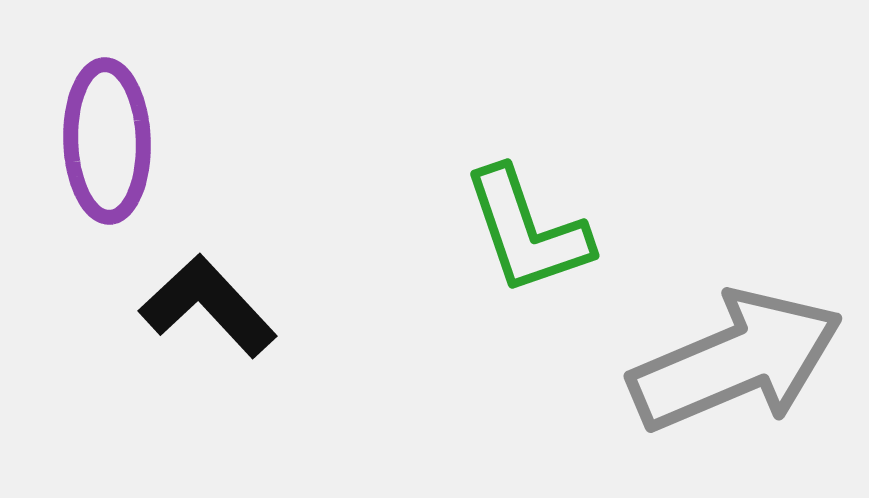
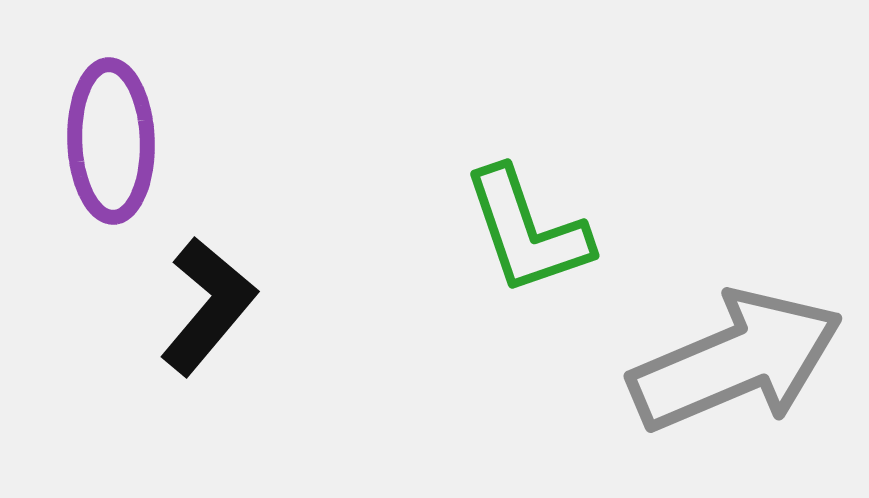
purple ellipse: moved 4 px right
black L-shape: rotated 83 degrees clockwise
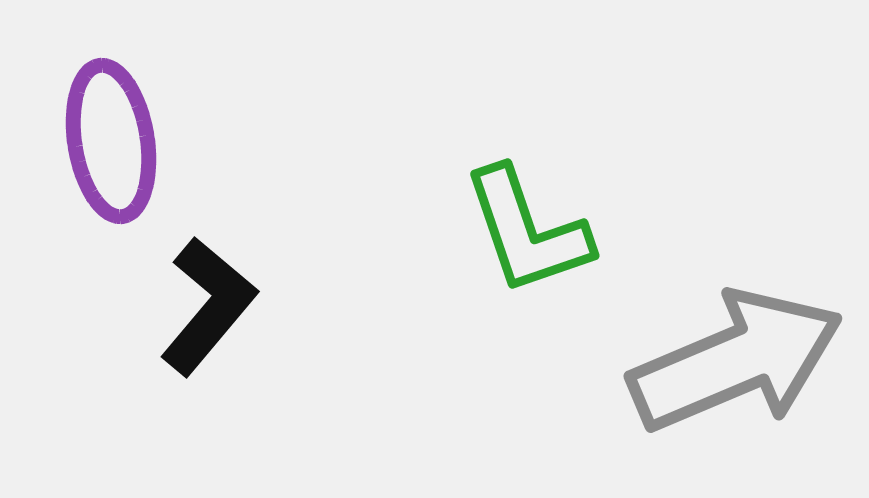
purple ellipse: rotated 7 degrees counterclockwise
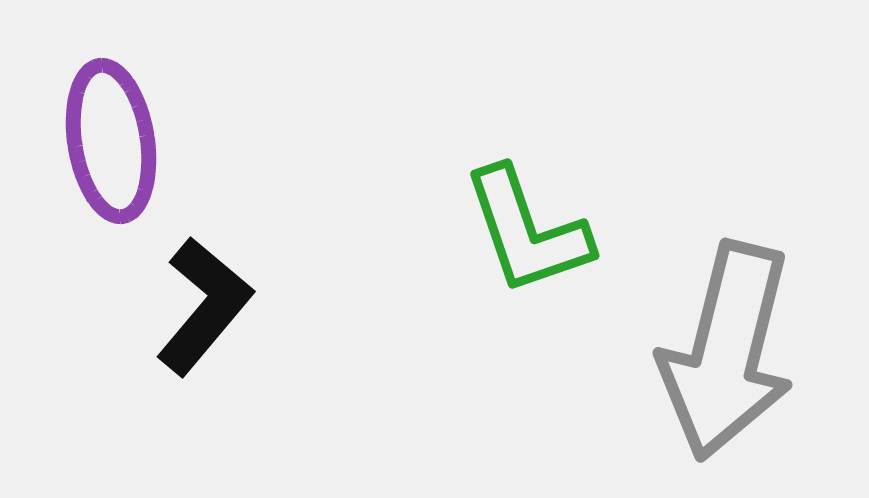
black L-shape: moved 4 px left
gray arrow: moved 9 px left, 10 px up; rotated 127 degrees clockwise
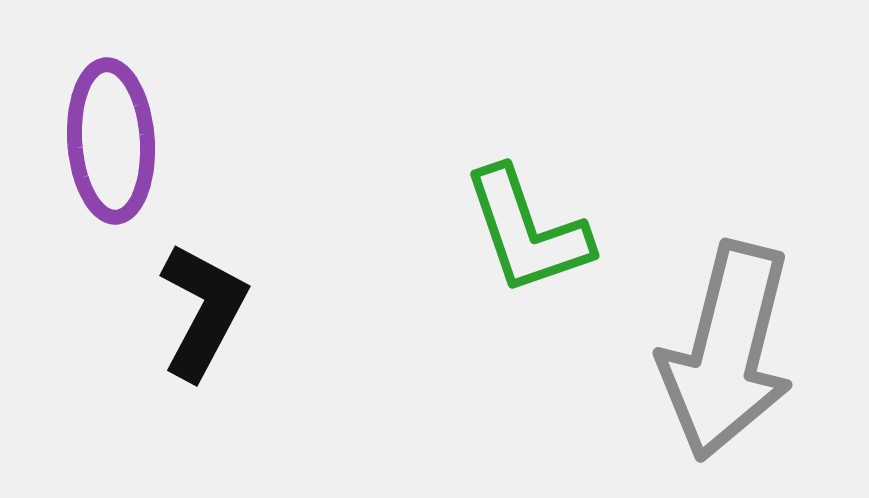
purple ellipse: rotated 5 degrees clockwise
black L-shape: moved 1 px left, 5 px down; rotated 12 degrees counterclockwise
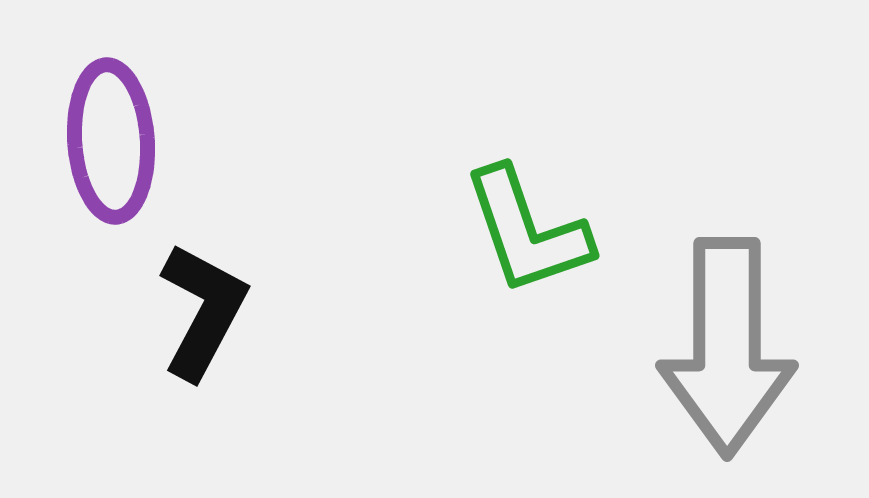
gray arrow: moved 4 px up; rotated 14 degrees counterclockwise
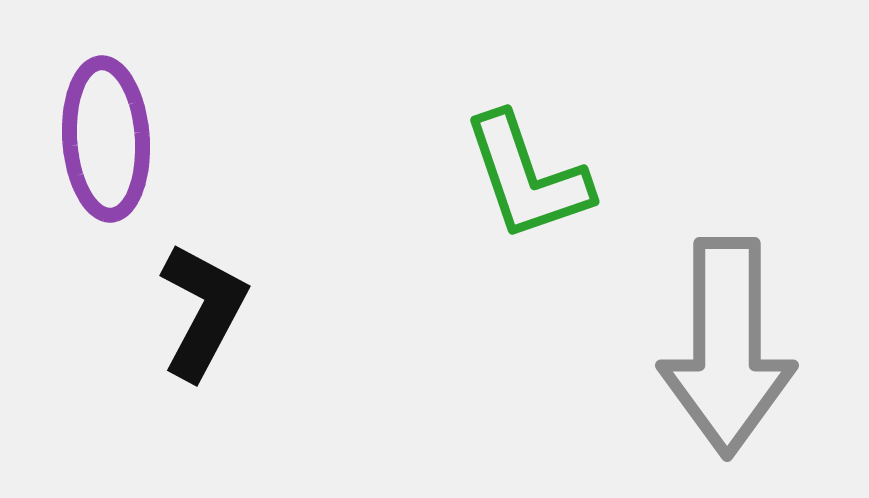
purple ellipse: moved 5 px left, 2 px up
green L-shape: moved 54 px up
